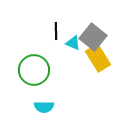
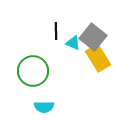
green circle: moved 1 px left, 1 px down
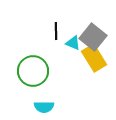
yellow rectangle: moved 4 px left
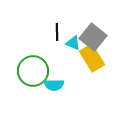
black line: moved 1 px right, 1 px down
yellow rectangle: moved 2 px left
cyan semicircle: moved 10 px right, 22 px up
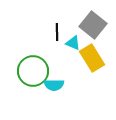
gray square: moved 12 px up
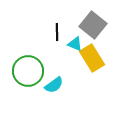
cyan triangle: moved 2 px right, 1 px down
green circle: moved 5 px left
cyan semicircle: rotated 36 degrees counterclockwise
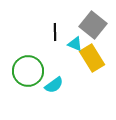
black line: moved 2 px left
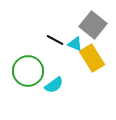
black line: moved 8 px down; rotated 60 degrees counterclockwise
